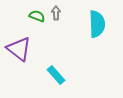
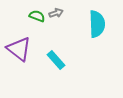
gray arrow: rotated 72 degrees clockwise
cyan rectangle: moved 15 px up
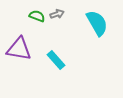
gray arrow: moved 1 px right, 1 px down
cyan semicircle: moved 1 px up; rotated 28 degrees counterclockwise
purple triangle: rotated 28 degrees counterclockwise
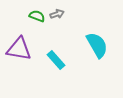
cyan semicircle: moved 22 px down
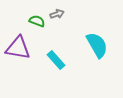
green semicircle: moved 5 px down
purple triangle: moved 1 px left, 1 px up
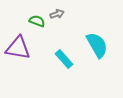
cyan rectangle: moved 8 px right, 1 px up
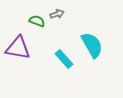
cyan semicircle: moved 5 px left
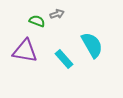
purple triangle: moved 7 px right, 3 px down
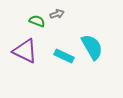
cyan semicircle: moved 2 px down
purple triangle: rotated 16 degrees clockwise
cyan rectangle: moved 3 px up; rotated 24 degrees counterclockwise
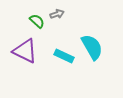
green semicircle: rotated 21 degrees clockwise
